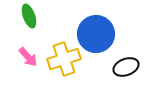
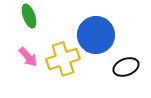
blue circle: moved 1 px down
yellow cross: moved 1 px left
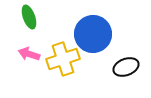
green ellipse: moved 1 px down
blue circle: moved 3 px left, 1 px up
pink arrow: moved 1 px right, 3 px up; rotated 150 degrees clockwise
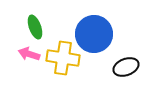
green ellipse: moved 6 px right, 10 px down
blue circle: moved 1 px right
yellow cross: moved 1 px up; rotated 28 degrees clockwise
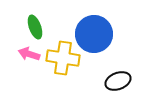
black ellipse: moved 8 px left, 14 px down
